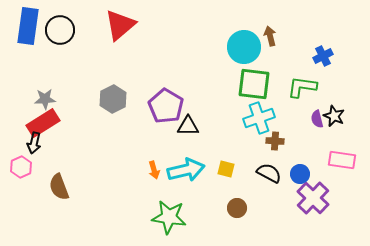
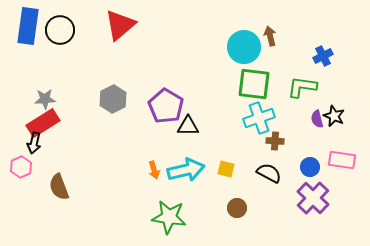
blue circle: moved 10 px right, 7 px up
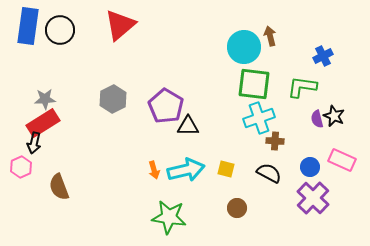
pink rectangle: rotated 16 degrees clockwise
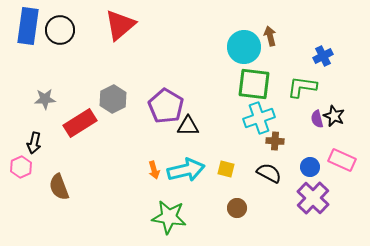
red rectangle: moved 37 px right
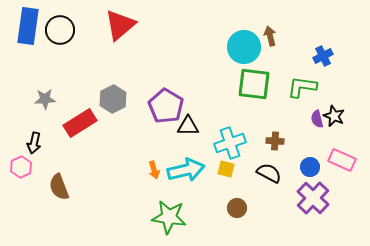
cyan cross: moved 29 px left, 25 px down
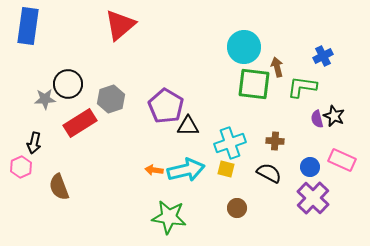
black circle: moved 8 px right, 54 px down
brown arrow: moved 7 px right, 31 px down
gray hexagon: moved 2 px left; rotated 8 degrees clockwise
orange arrow: rotated 114 degrees clockwise
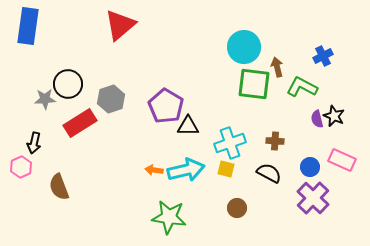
green L-shape: rotated 20 degrees clockwise
